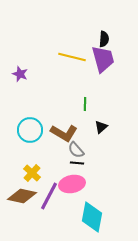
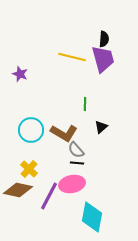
cyan circle: moved 1 px right
yellow cross: moved 3 px left, 4 px up
brown diamond: moved 4 px left, 6 px up
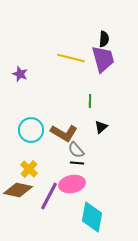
yellow line: moved 1 px left, 1 px down
green line: moved 5 px right, 3 px up
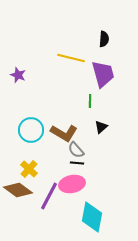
purple trapezoid: moved 15 px down
purple star: moved 2 px left, 1 px down
brown diamond: rotated 24 degrees clockwise
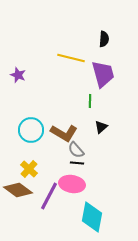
pink ellipse: rotated 20 degrees clockwise
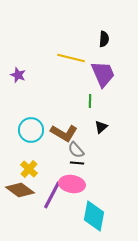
purple trapezoid: rotated 8 degrees counterclockwise
brown diamond: moved 2 px right
purple line: moved 3 px right, 1 px up
cyan diamond: moved 2 px right, 1 px up
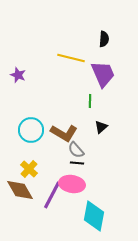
brown diamond: rotated 24 degrees clockwise
